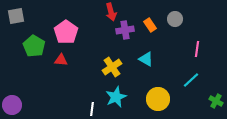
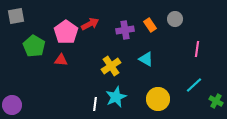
red arrow: moved 21 px left, 12 px down; rotated 102 degrees counterclockwise
yellow cross: moved 1 px left, 1 px up
cyan line: moved 3 px right, 5 px down
white line: moved 3 px right, 5 px up
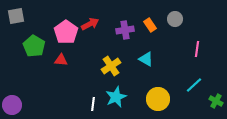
white line: moved 2 px left
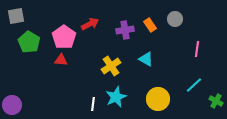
pink pentagon: moved 2 px left, 5 px down
green pentagon: moved 5 px left, 4 px up
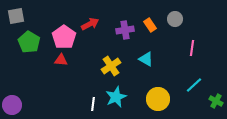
pink line: moved 5 px left, 1 px up
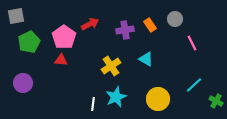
green pentagon: rotated 15 degrees clockwise
pink line: moved 5 px up; rotated 35 degrees counterclockwise
purple circle: moved 11 px right, 22 px up
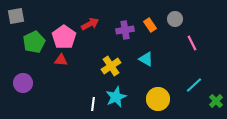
green pentagon: moved 5 px right
green cross: rotated 16 degrees clockwise
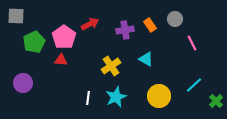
gray square: rotated 12 degrees clockwise
yellow circle: moved 1 px right, 3 px up
white line: moved 5 px left, 6 px up
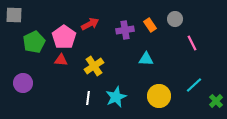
gray square: moved 2 px left, 1 px up
cyan triangle: rotated 28 degrees counterclockwise
yellow cross: moved 17 px left
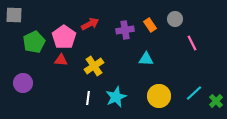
cyan line: moved 8 px down
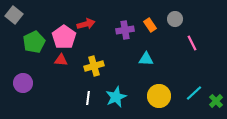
gray square: rotated 36 degrees clockwise
red arrow: moved 4 px left; rotated 12 degrees clockwise
yellow cross: rotated 18 degrees clockwise
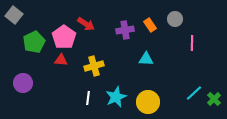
red arrow: rotated 48 degrees clockwise
pink line: rotated 28 degrees clockwise
yellow circle: moved 11 px left, 6 px down
green cross: moved 2 px left, 2 px up
